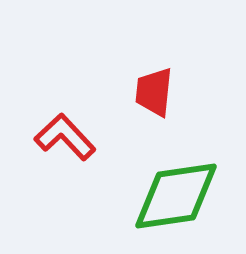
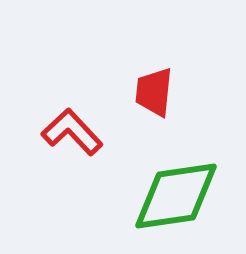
red L-shape: moved 7 px right, 5 px up
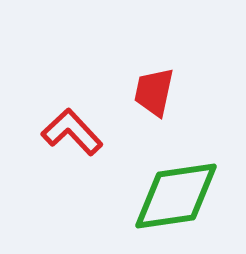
red trapezoid: rotated 6 degrees clockwise
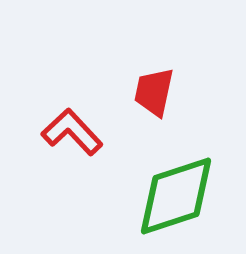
green diamond: rotated 10 degrees counterclockwise
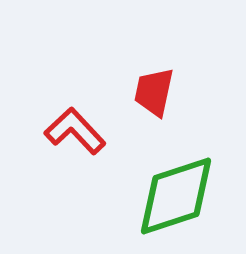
red L-shape: moved 3 px right, 1 px up
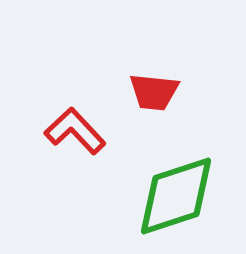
red trapezoid: rotated 96 degrees counterclockwise
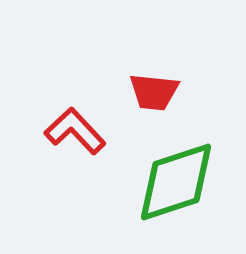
green diamond: moved 14 px up
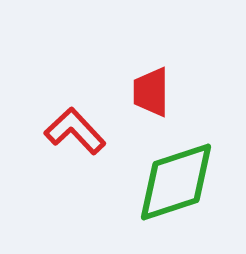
red trapezoid: moved 3 px left; rotated 84 degrees clockwise
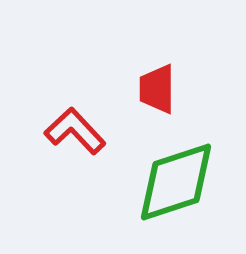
red trapezoid: moved 6 px right, 3 px up
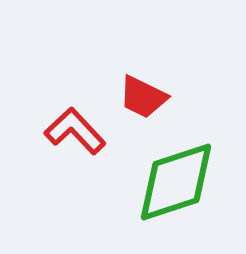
red trapezoid: moved 14 px left, 8 px down; rotated 64 degrees counterclockwise
